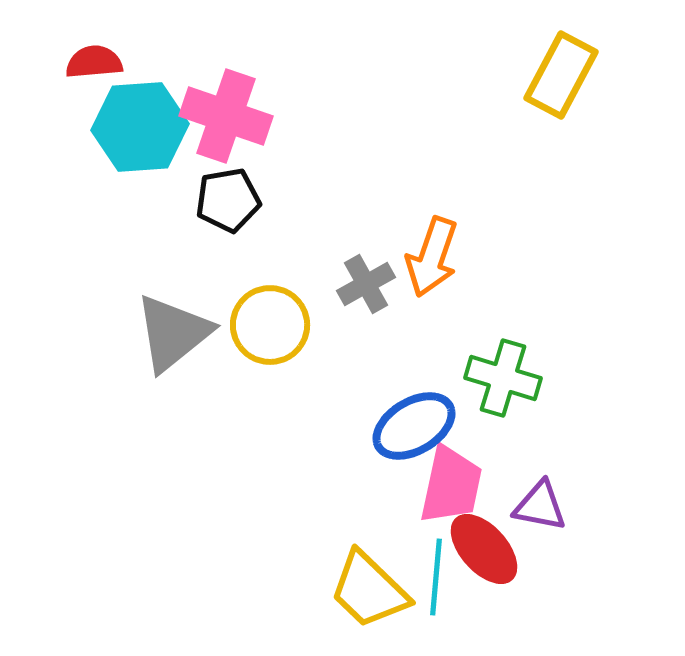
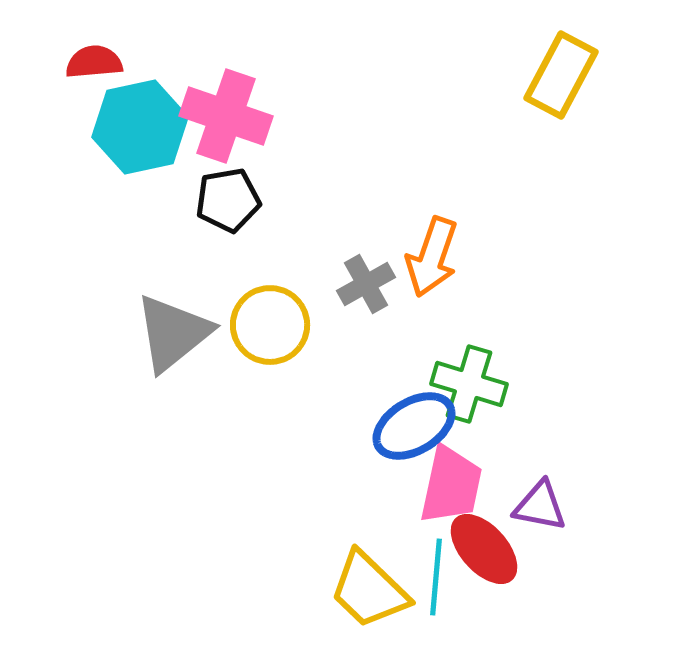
cyan hexagon: rotated 8 degrees counterclockwise
green cross: moved 34 px left, 6 px down
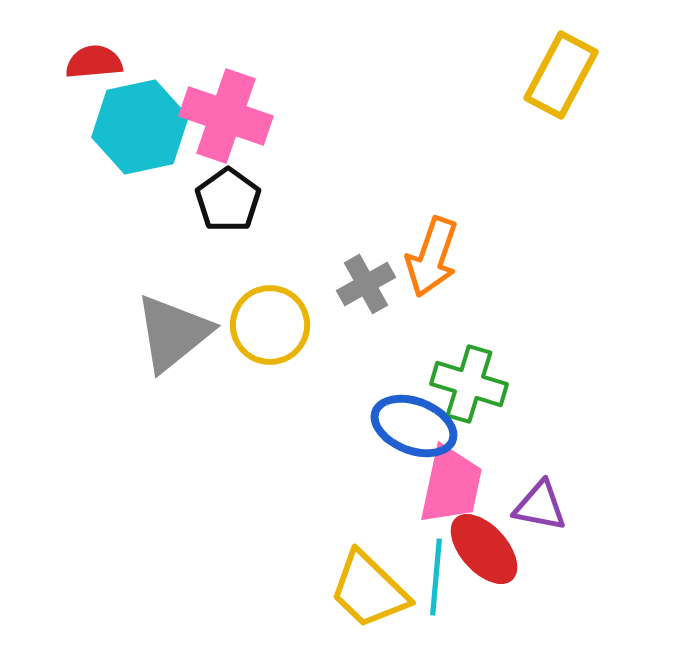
black pentagon: rotated 26 degrees counterclockwise
blue ellipse: rotated 52 degrees clockwise
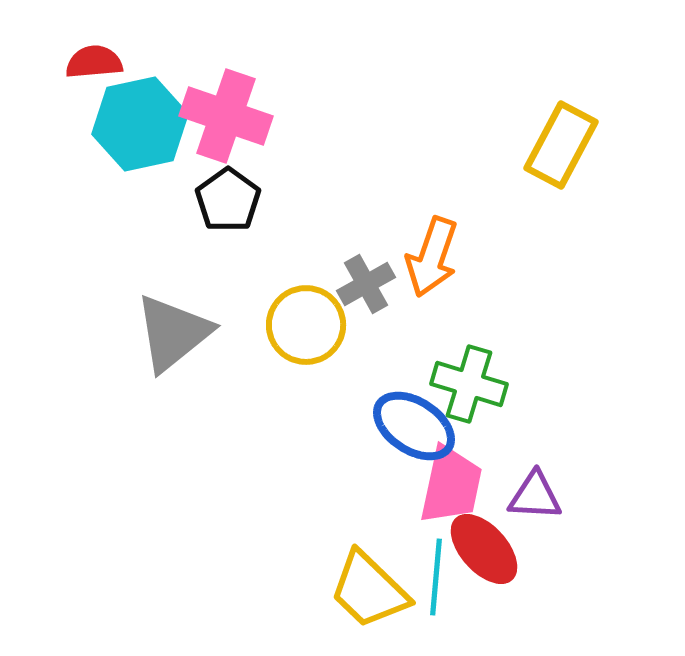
yellow rectangle: moved 70 px down
cyan hexagon: moved 3 px up
yellow circle: moved 36 px right
blue ellipse: rotated 12 degrees clockwise
purple triangle: moved 5 px left, 10 px up; rotated 8 degrees counterclockwise
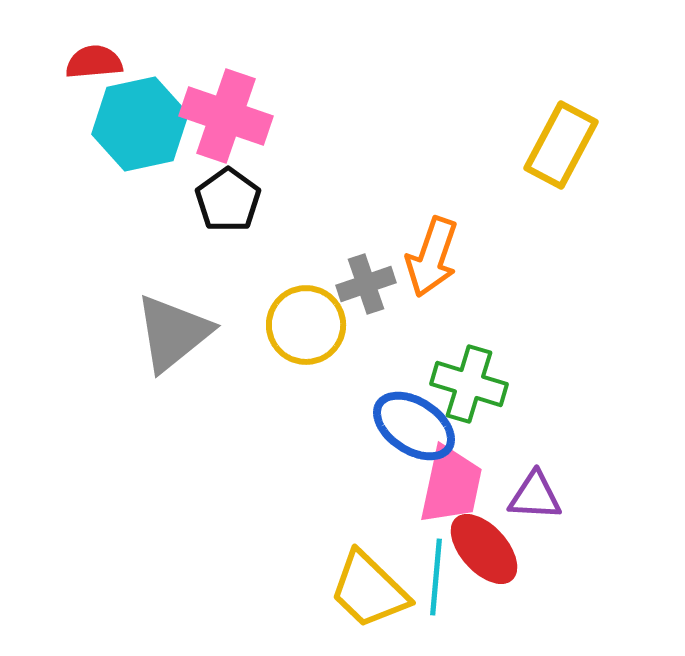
gray cross: rotated 10 degrees clockwise
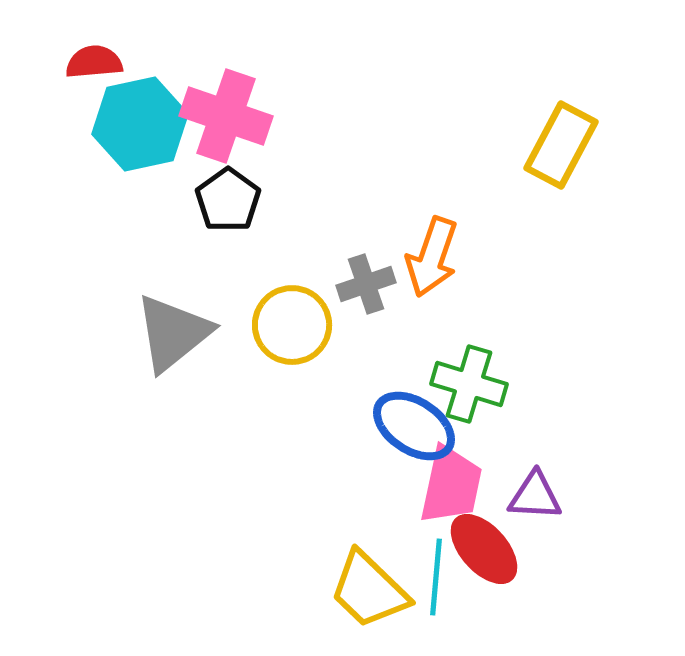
yellow circle: moved 14 px left
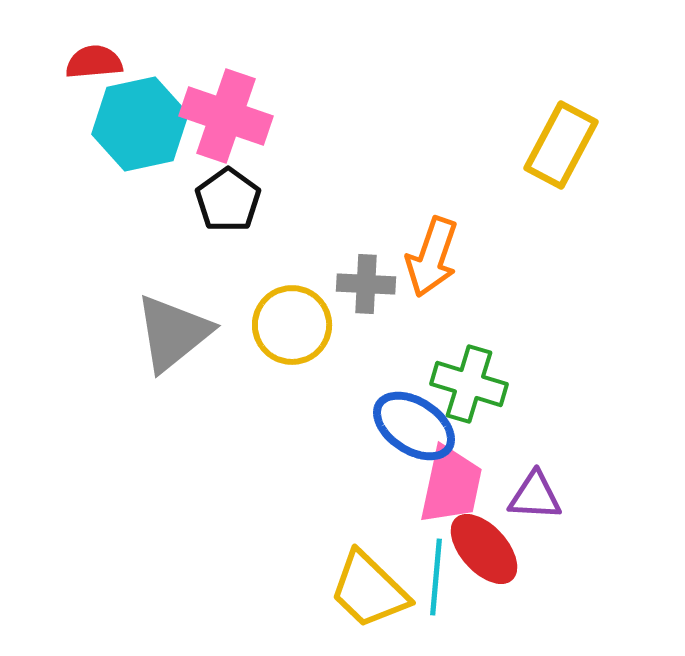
gray cross: rotated 22 degrees clockwise
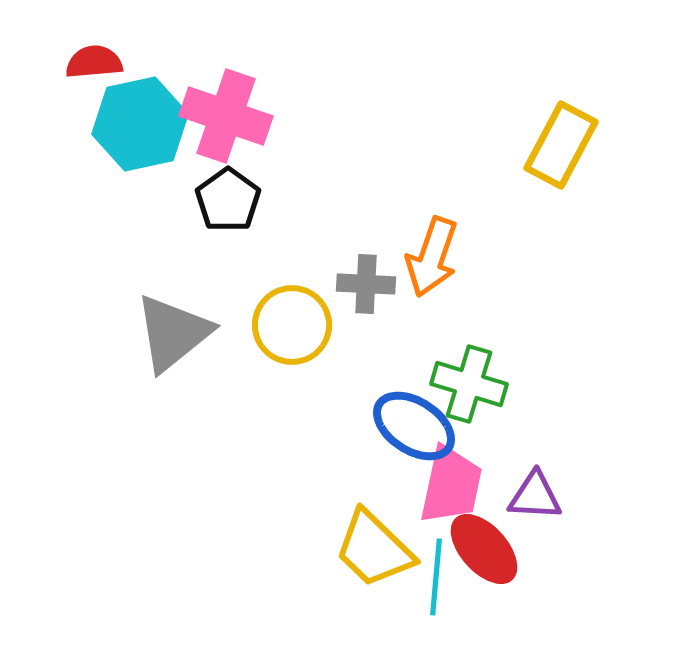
yellow trapezoid: moved 5 px right, 41 px up
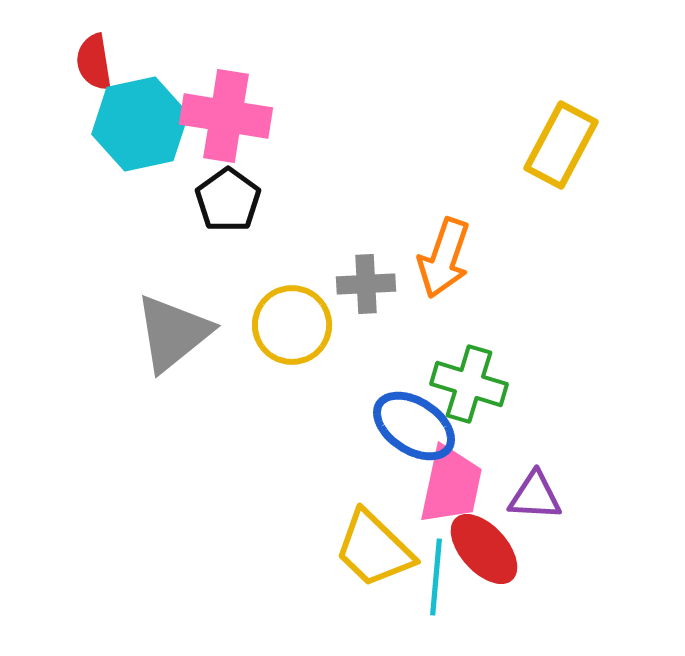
red semicircle: rotated 94 degrees counterclockwise
pink cross: rotated 10 degrees counterclockwise
orange arrow: moved 12 px right, 1 px down
gray cross: rotated 6 degrees counterclockwise
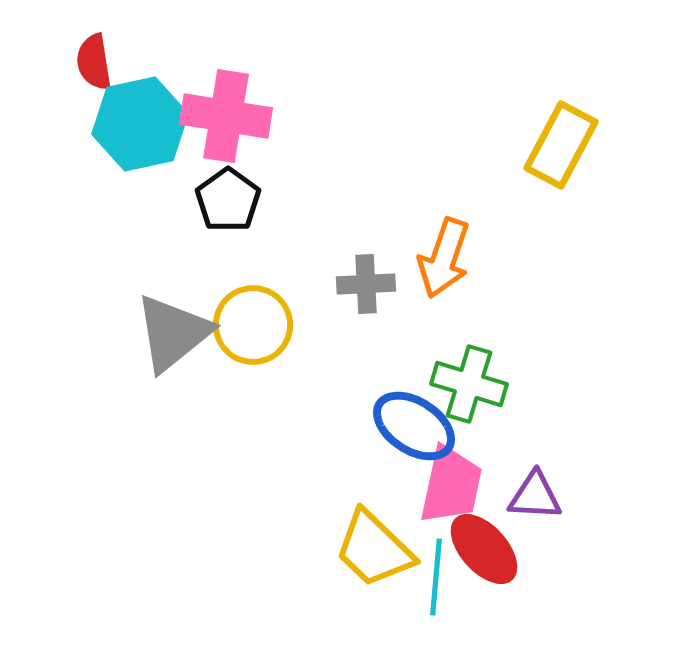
yellow circle: moved 39 px left
